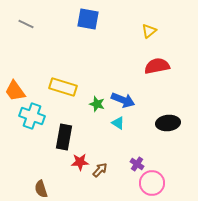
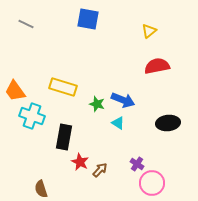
red star: rotated 30 degrees clockwise
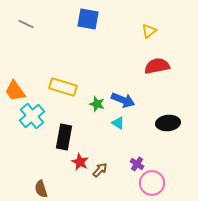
cyan cross: rotated 30 degrees clockwise
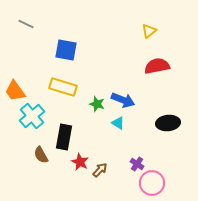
blue square: moved 22 px left, 31 px down
brown semicircle: moved 34 px up; rotated 12 degrees counterclockwise
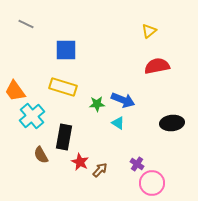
blue square: rotated 10 degrees counterclockwise
green star: rotated 21 degrees counterclockwise
black ellipse: moved 4 px right
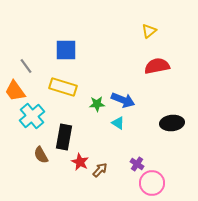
gray line: moved 42 px down; rotated 28 degrees clockwise
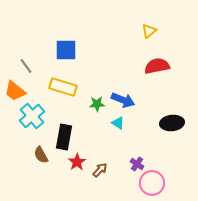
orange trapezoid: rotated 15 degrees counterclockwise
red star: moved 3 px left; rotated 12 degrees clockwise
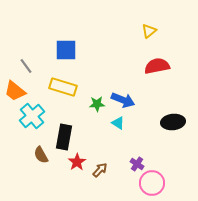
black ellipse: moved 1 px right, 1 px up
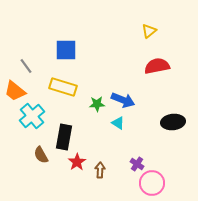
brown arrow: rotated 42 degrees counterclockwise
